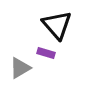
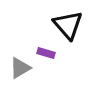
black triangle: moved 11 px right
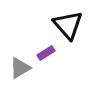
purple rectangle: rotated 48 degrees counterclockwise
